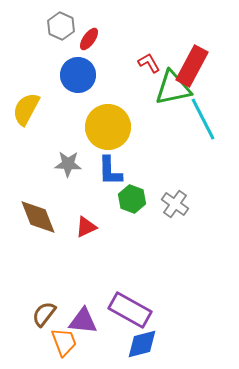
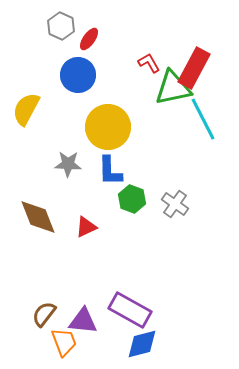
red rectangle: moved 2 px right, 2 px down
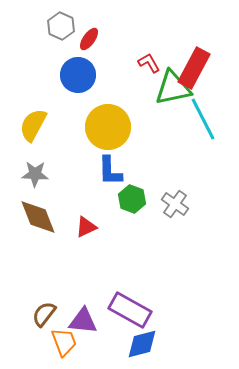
yellow semicircle: moved 7 px right, 16 px down
gray star: moved 33 px left, 10 px down
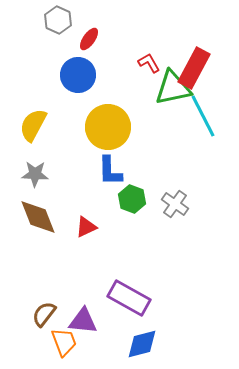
gray hexagon: moved 3 px left, 6 px up
cyan line: moved 3 px up
purple rectangle: moved 1 px left, 12 px up
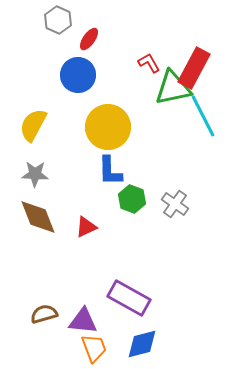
brown semicircle: rotated 36 degrees clockwise
orange trapezoid: moved 30 px right, 6 px down
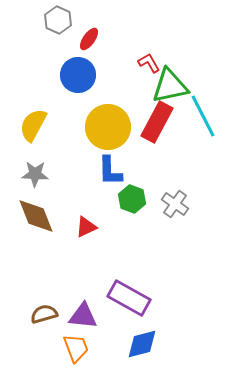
red rectangle: moved 37 px left, 54 px down
green triangle: moved 3 px left, 2 px up
brown diamond: moved 2 px left, 1 px up
purple triangle: moved 5 px up
orange trapezoid: moved 18 px left
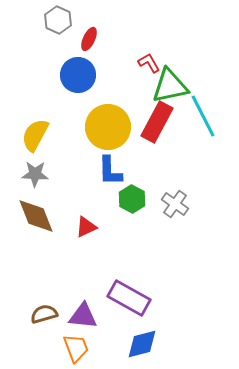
red ellipse: rotated 10 degrees counterclockwise
yellow semicircle: moved 2 px right, 10 px down
green hexagon: rotated 8 degrees clockwise
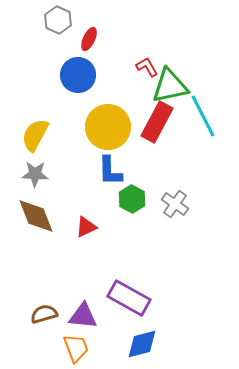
red L-shape: moved 2 px left, 4 px down
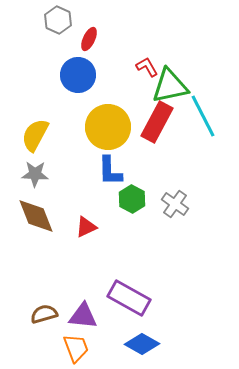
blue diamond: rotated 44 degrees clockwise
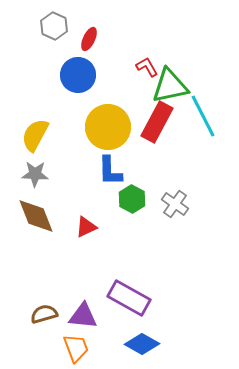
gray hexagon: moved 4 px left, 6 px down
